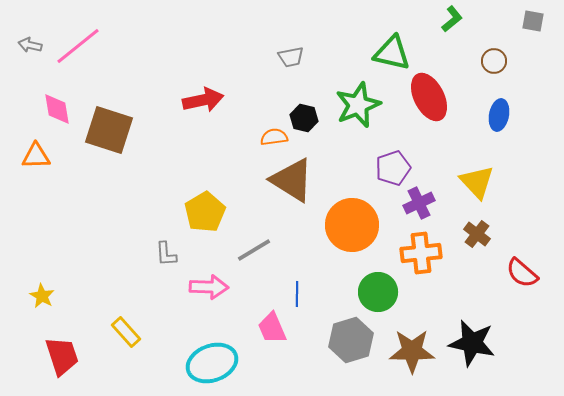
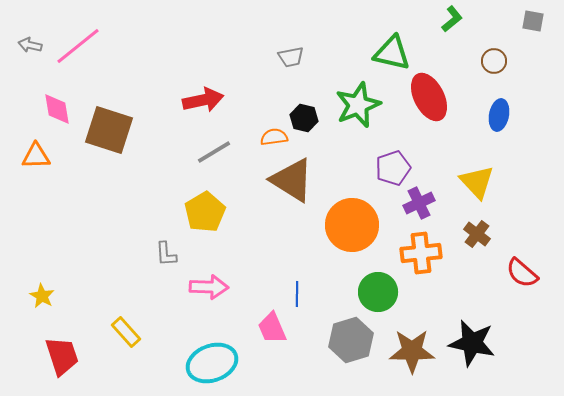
gray line: moved 40 px left, 98 px up
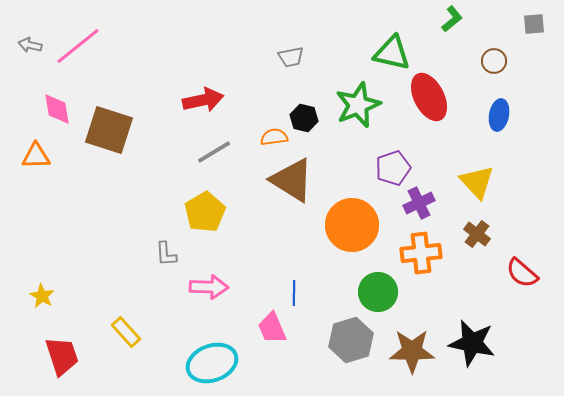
gray square: moved 1 px right, 3 px down; rotated 15 degrees counterclockwise
blue line: moved 3 px left, 1 px up
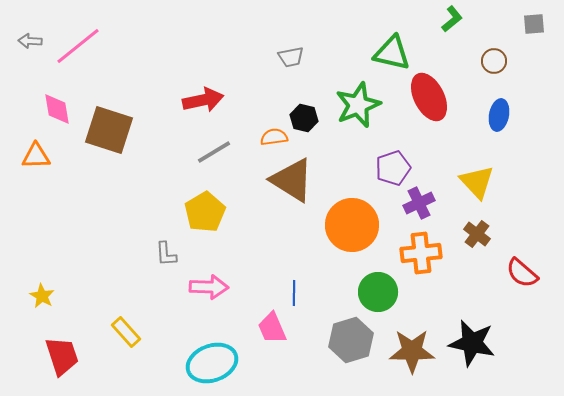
gray arrow: moved 4 px up; rotated 10 degrees counterclockwise
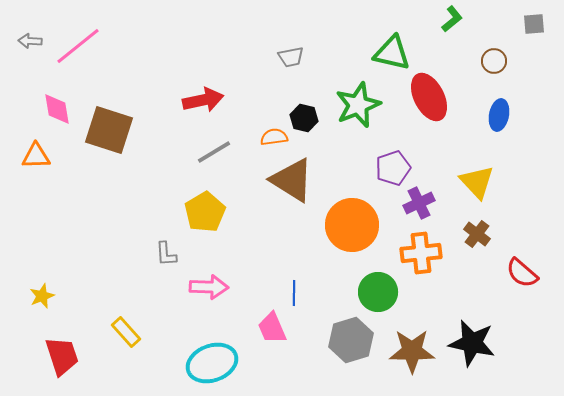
yellow star: rotated 20 degrees clockwise
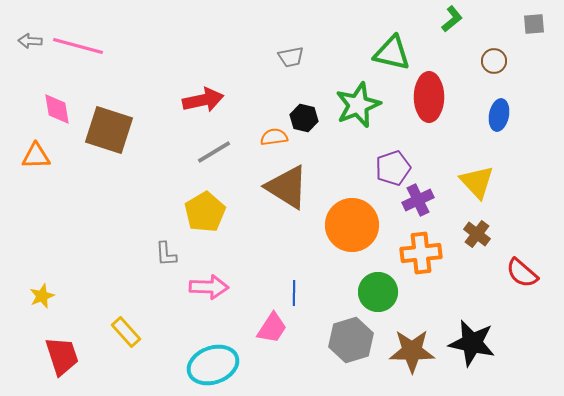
pink line: rotated 54 degrees clockwise
red ellipse: rotated 27 degrees clockwise
brown triangle: moved 5 px left, 7 px down
purple cross: moved 1 px left, 3 px up
pink trapezoid: rotated 124 degrees counterclockwise
cyan ellipse: moved 1 px right, 2 px down
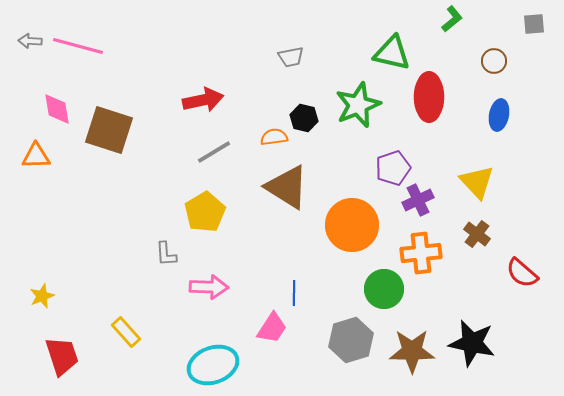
green circle: moved 6 px right, 3 px up
